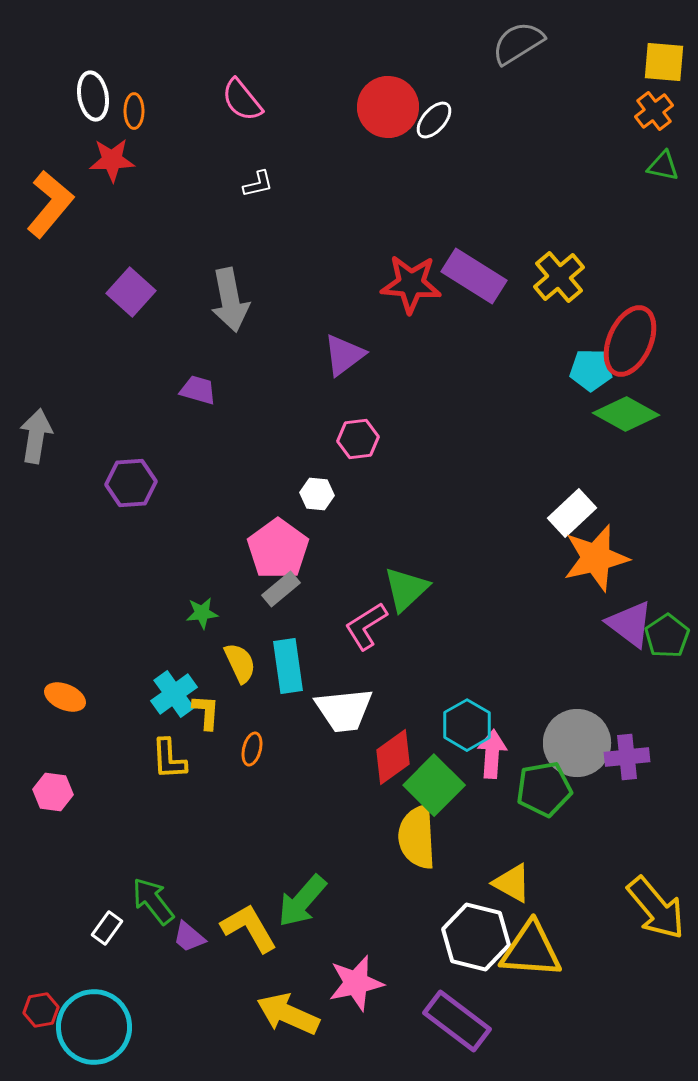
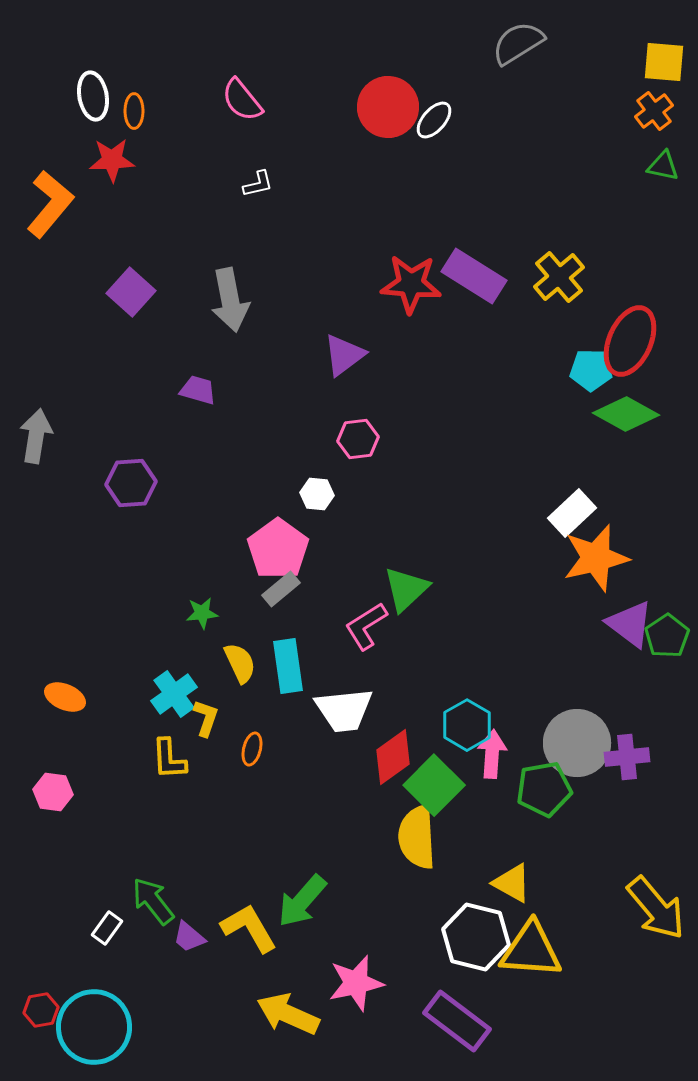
yellow L-shape at (206, 712): moved 6 px down; rotated 15 degrees clockwise
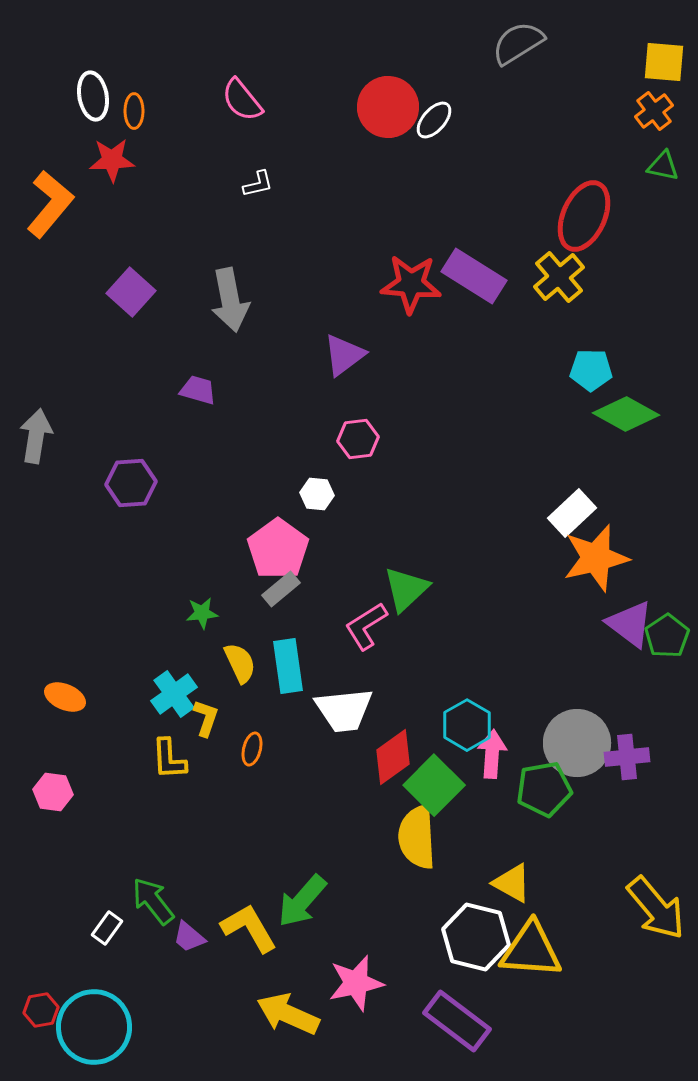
red ellipse at (630, 341): moved 46 px left, 125 px up
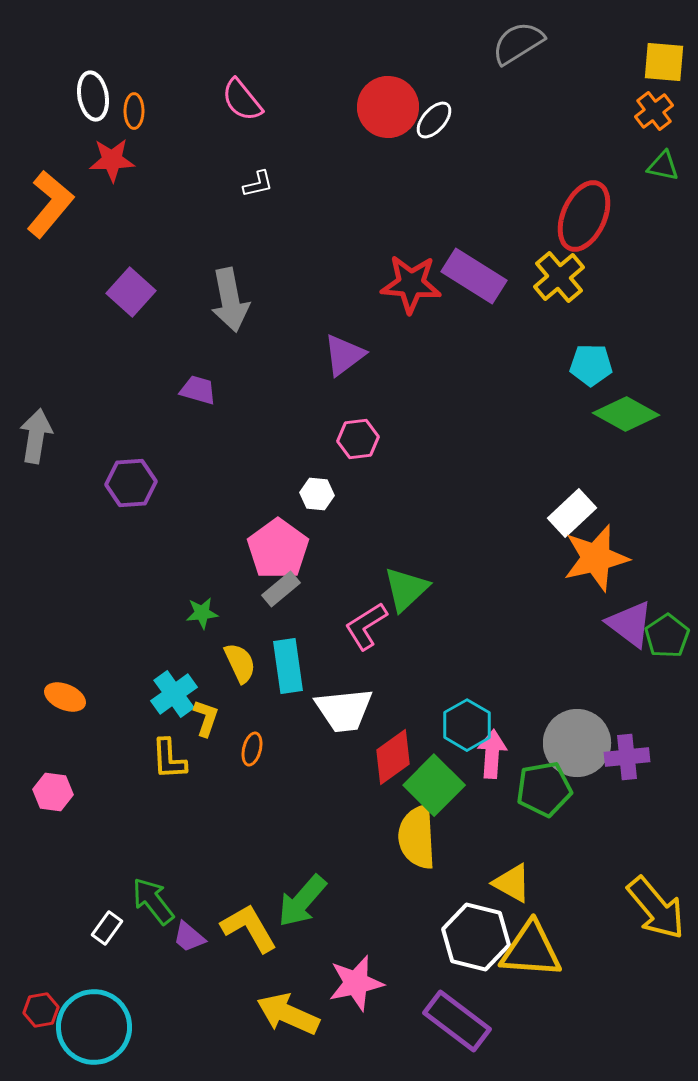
cyan pentagon at (591, 370): moved 5 px up
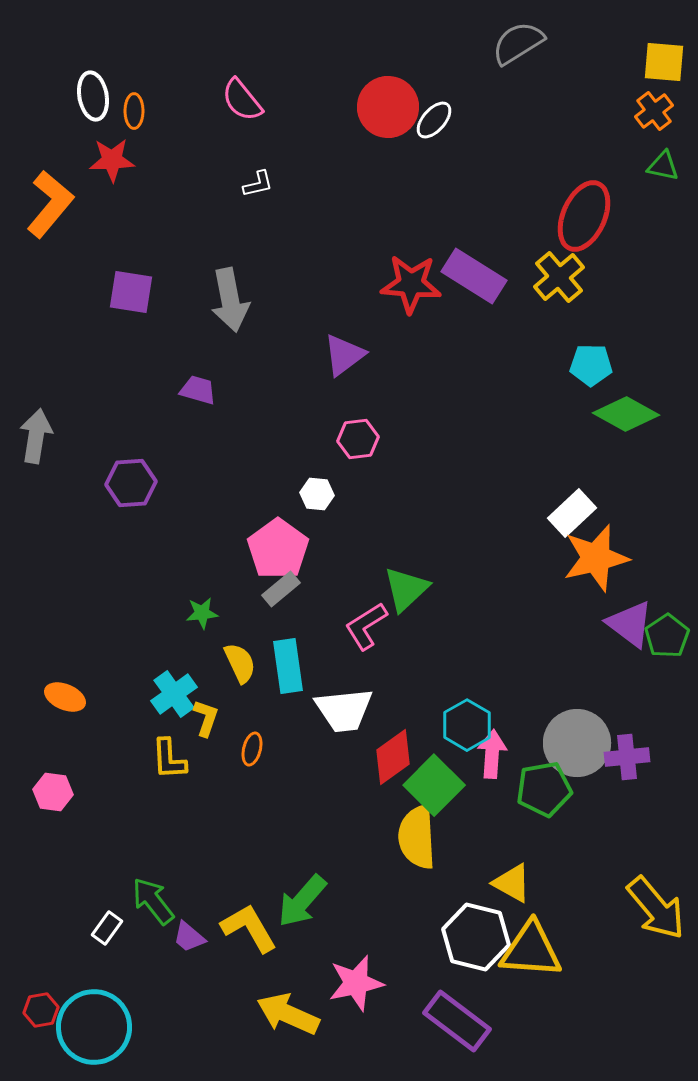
purple square at (131, 292): rotated 33 degrees counterclockwise
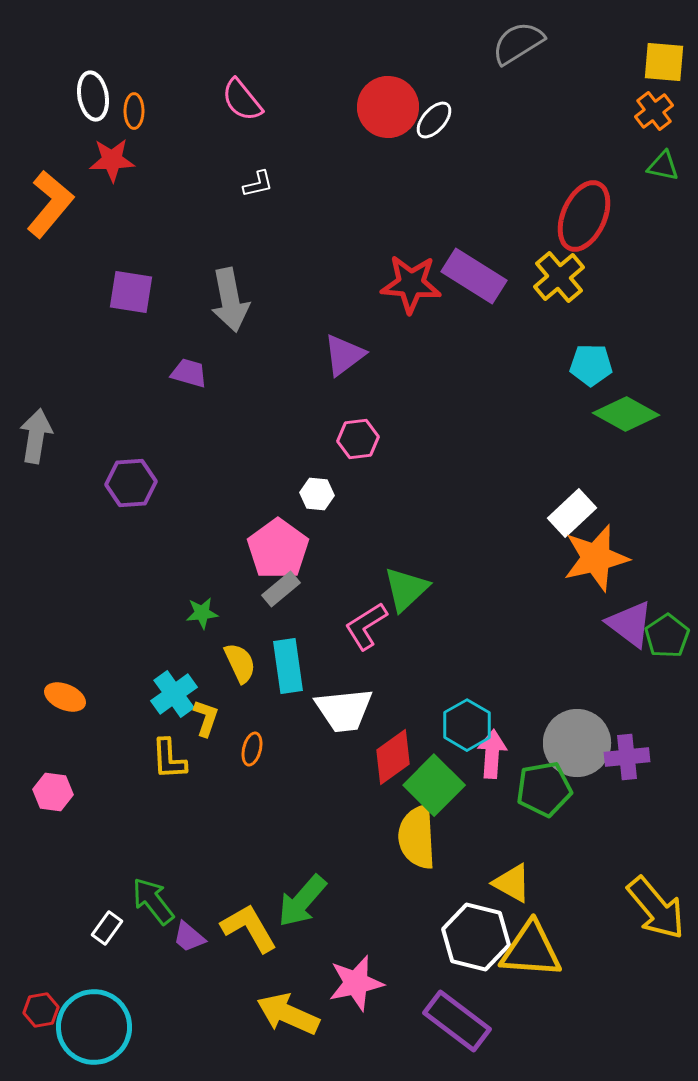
purple trapezoid at (198, 390): moved 9 px left, 17 px up
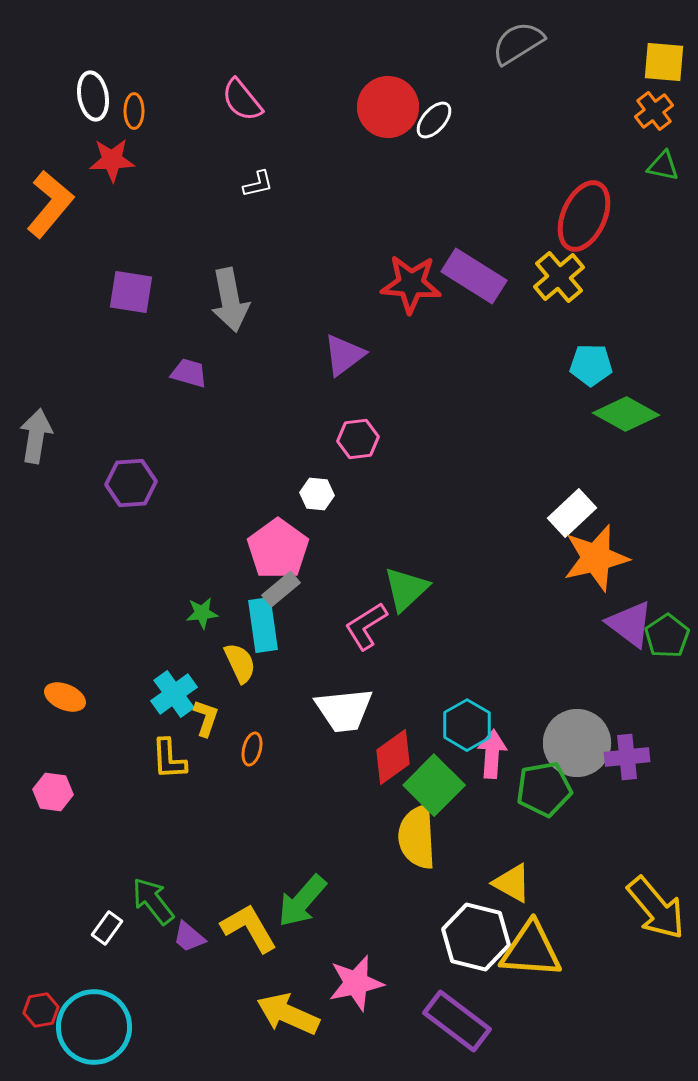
cyan rectangle at (288, 666): moved 25 px left, 41 px up
